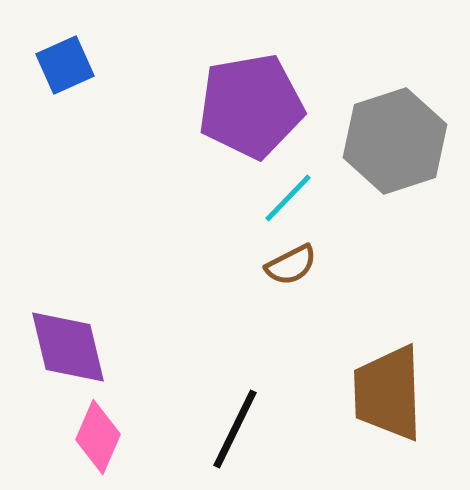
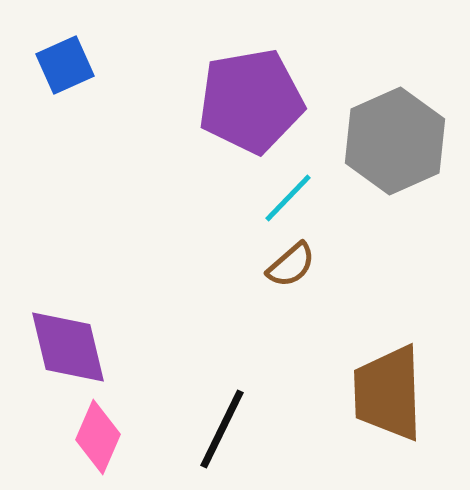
purple pentagon: moved 5 px up
gray hexagon: rotated 6 degrees counterclockwise
brown semicircle: rotated 14 degrees counterclockwise
black line: moved 13 px left
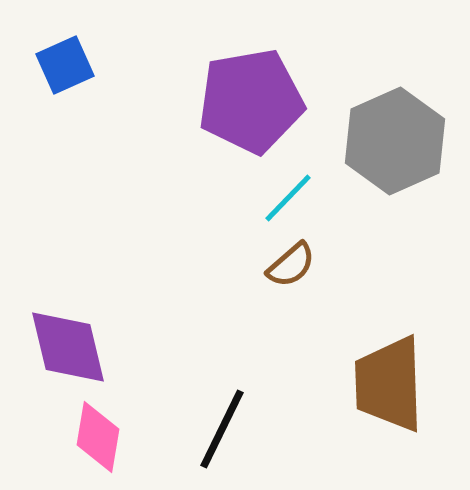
brown trapezoid: moved 1 px right, 9 px up
pink diamond: rotated 14 degrees counterclockwise
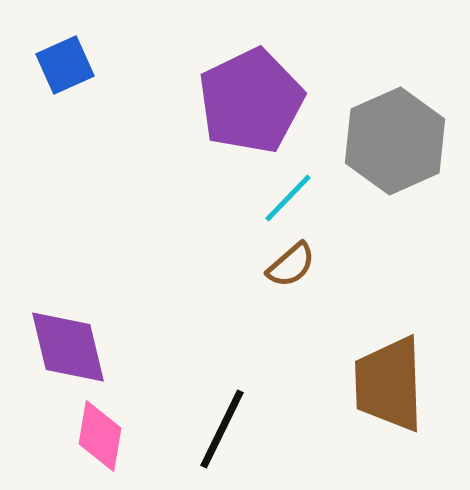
purple pentagon: rotated 16 degrees counterclockwise
pink diamond: moved 2 px right, 1 px up
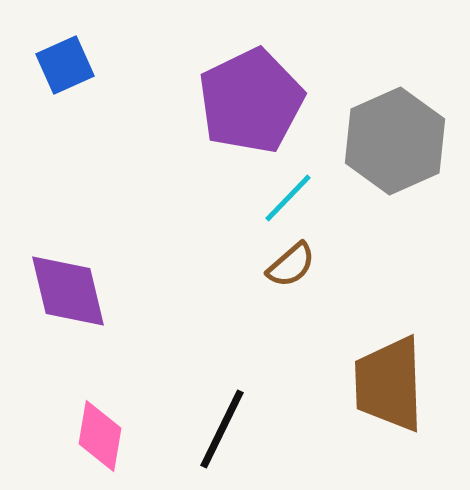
purple diamond: moved 56 px up
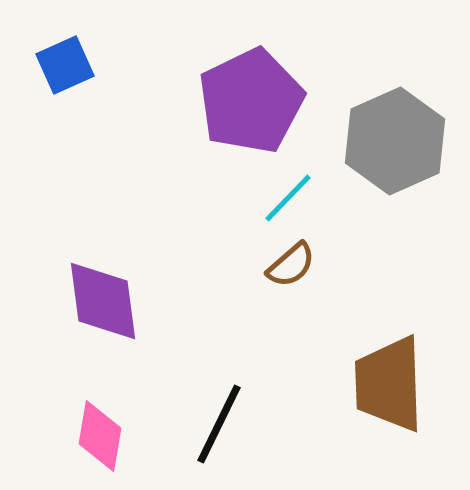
purple diamond: moved 35 px right, 10 px down; rotated 6 degrees clockwise
black line: moved 3 px left, 5 px up
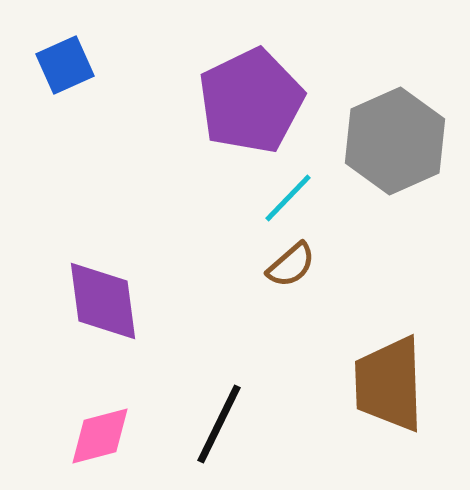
pink diamond: rotated 66 degrees clockwise
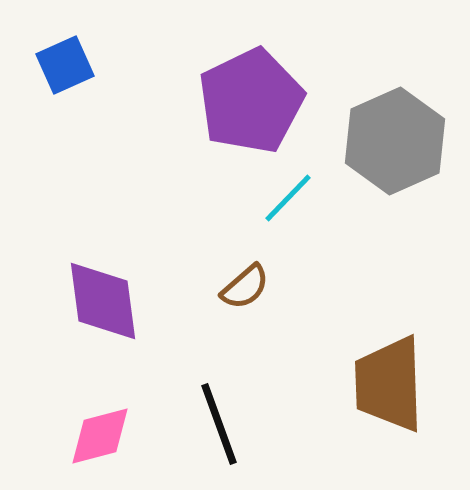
brown semicircle: moved 46 px left, 22 px down
black line: rotated 46 degrees counterclockwise
